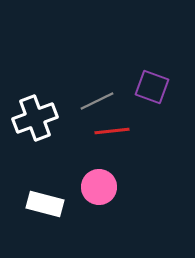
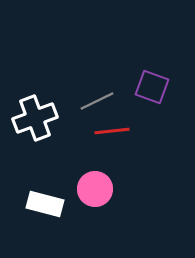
pink circle: moved 4 px left, 2 px down
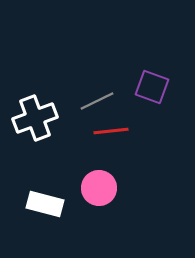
red line: moved 1 px left
pink circle: moved 4 px right, 1 px up
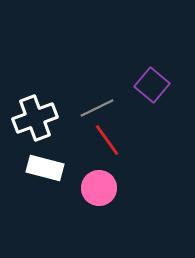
purple square: moved 2 px up; rotated 20 degrees clockwise
gray line: moved 7 px down
red line: moved 4 px left, 9 px down; rotated 60 degrees clockwise
white rectangle: moved 36 px up
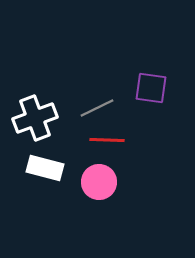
purple square: moved 1 px left, 3 px down; rotated 32 degrees counterclockwise
red line: rotated 52 degrees counterclockwise
pink circle: moved 6 px up
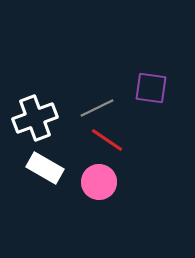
red line: rotated 32 degrees clockwise
white rectangle: rotated 15 degrees clockwise
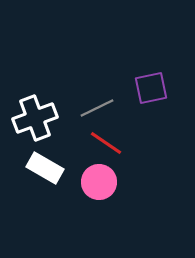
purple square: rotated 20 degrees counterclockwise
red line: moved 1 px left, 3 px down
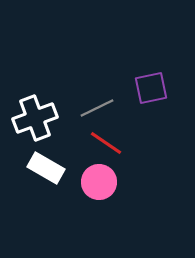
white rectangle: moved 1 px right
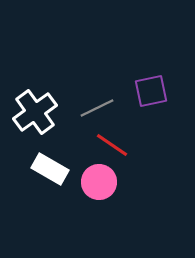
purple square: moved 3 px down
white cross: moved 6 px up; rotated 15 degrees counterclockwise
red line: moved 6 px right, 2 px down
white rectangle: moved 4 px right, 1 px down
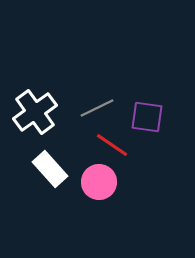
purple square: moved 4 px left, 26 px down; rotated 20 degrees clockwise
white rectangle: rotated 18 degrees clockwise
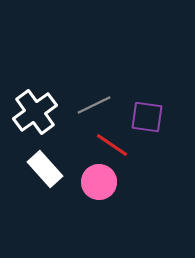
gray line: moved 3 px left, 3 px up
white rectangle: moved 5 px left
